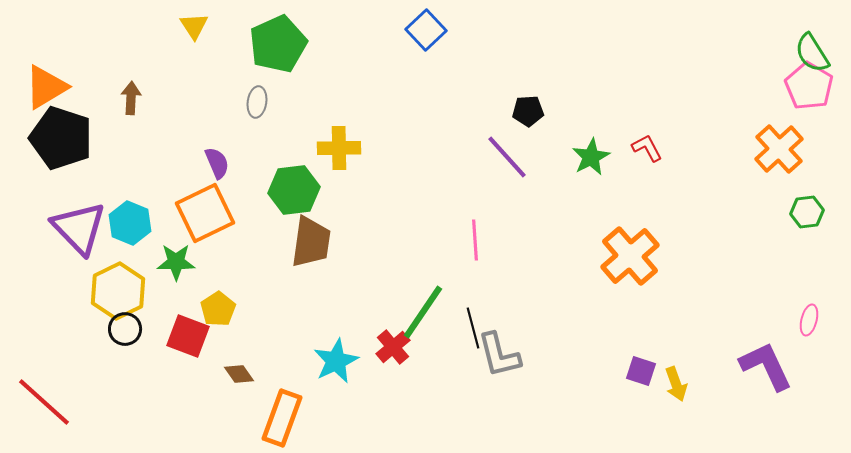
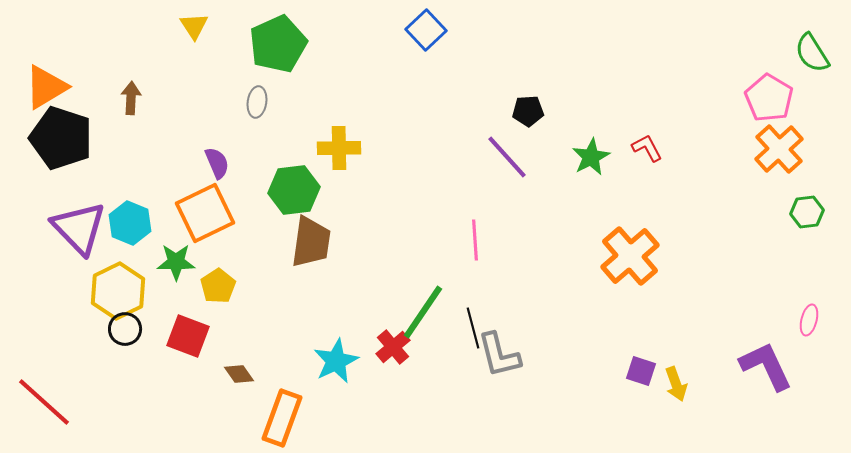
pink pentagon at (809, 86): moved 40 px left, 12 px down
yellow pentagon at (218, 309): moved 23 px up
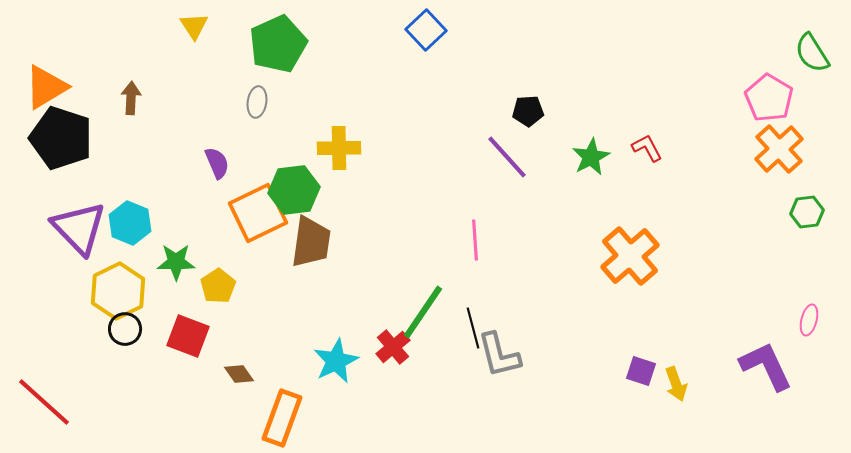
orange square at (205, 213): moved 53 px right
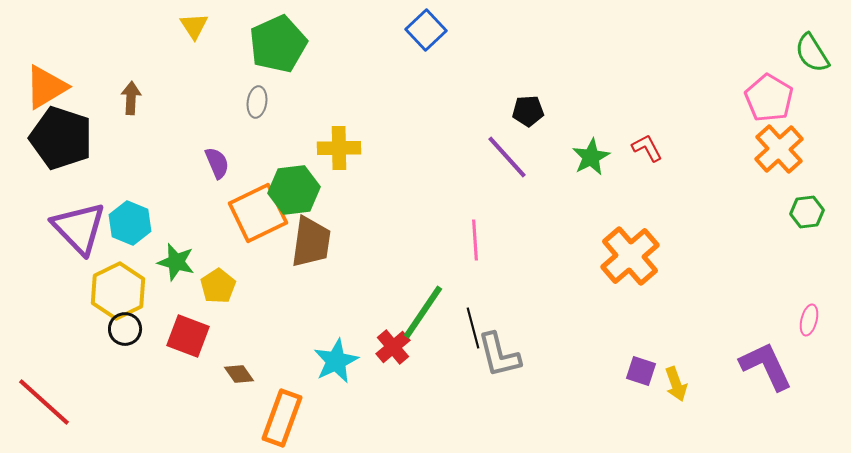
green star at (176, 262): rotated 15 degrees clockwise
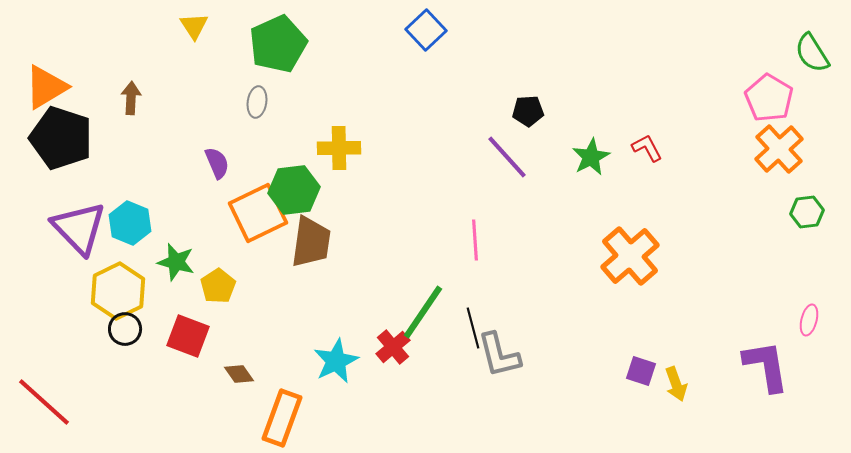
purple L-shape at (766, 366): rotated 16 degrees clockwise
